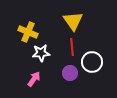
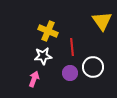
yellow triangle: moved 29 px right
yellow cross: moved 20 px right, 1 px up
white star: moved 2 px right, 3 px down
white circle: moved 1 px right, 5 px down
pink arrow: rotated 14 degrees counterclockwise
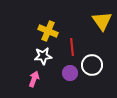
white circle: moved 1 px left, 2 px up
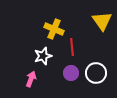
yellow cross: moved 6 px right, 2 px up
white star: rotated 12 degrees counterclockwise
white circle: moved 4 px right, 8 px down
purple circle: moved 1 px right
pink arrow: moved 3 px left
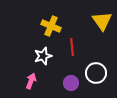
yellow cross: moved 3 px left, 3 px up
purple circle: moved 10 px down
pink arrow: moved 2 px down
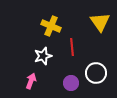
yellow triangle: moved 2 px left, 1 px down
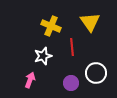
yellow triangle: moved 10 px left
pink arrow: moved 1 px left, 1 px up
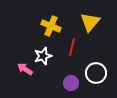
yellow triangle: rotated 15 degrees clockwise
red line: rotated 18 degrees clockwise
pink arrow: moved 5 px left, 11 px up; rotated 77 degrees counterclockwise
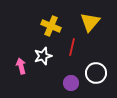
pink arrow: moved 4 px left, 3 px up; rotated 42 degrees clockwise
